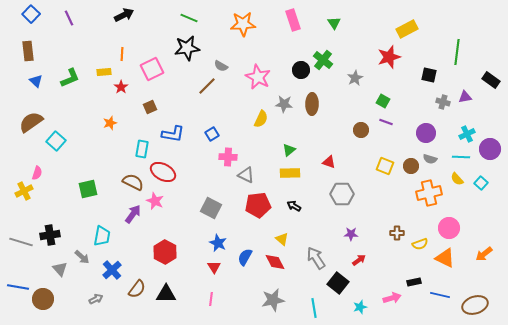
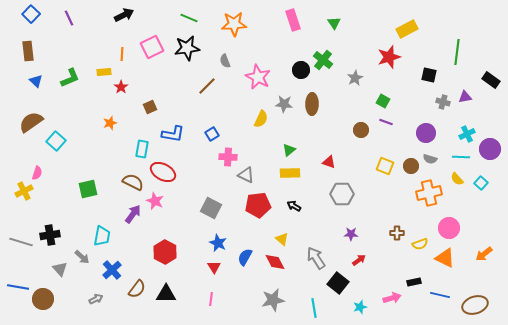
orange star at (243, 24): moved 9 px left
gray semicircle at (221, 66): moved 4 px right, 5 px up; rotated 40 degrees clockwise
pink square at (152, 69): moved 22 px up
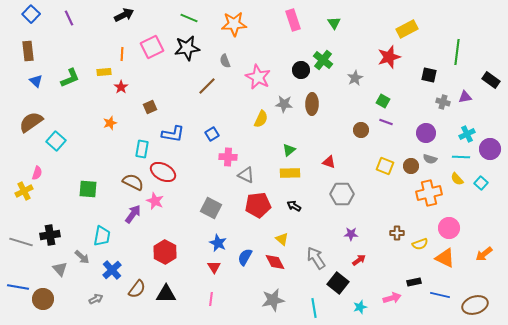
green square at (88, 189): rotated 18 degrees clockwise
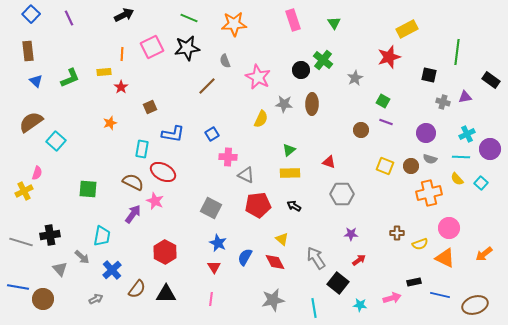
cyan star at (360, 307): moved 2 px up; rotated 24 degrees clockwise
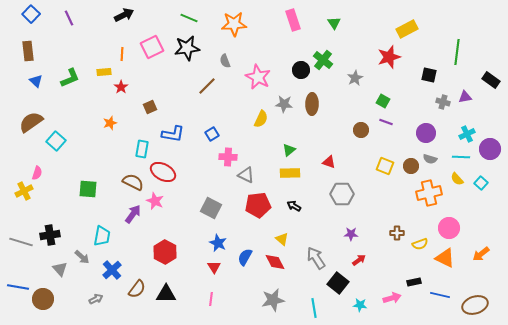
orange arrow at (484, 254): moved 3 px left
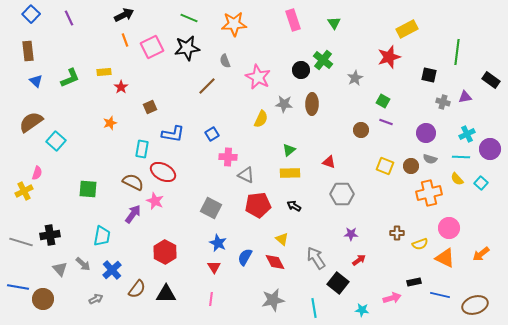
orange line at (122, 54): moved 3 px right, 14 px up; rotated 24 degrees counterclockwise
gray arrow at (82, 257): moved 1 px right, 7 px down
cyan star at (360, 305): moved 2 px right, 5 px down
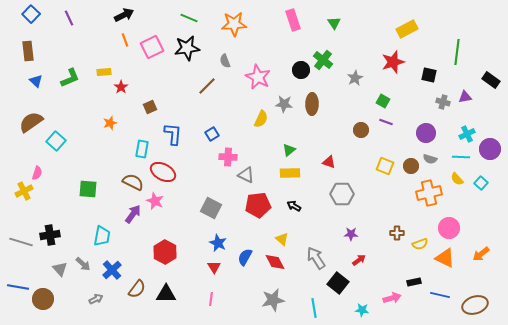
red star at (389, 57): moved 4 px right, 5 px down
blue L-shape at (173, 134): rotated 95 degrees counterclockwise
